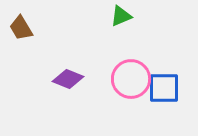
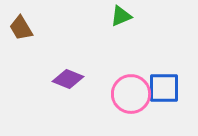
pink circle: moved 15 px down
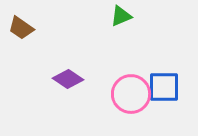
brown trapezoid: rotated 24 degrees counterclockwise
purple diamond: rotated 12 degrees clockwise
blue square: moved 1 px up
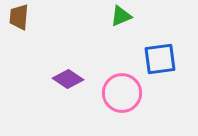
brown trapezoid: moved 2 px left, 11 px up; rotated 60 degrees clockwise
blue square: moved 4 px left, 28 px up; rotated 8 degrees counterclockwise
pink circle: moved 9 px left, 1 px up
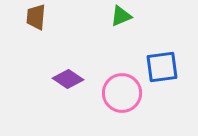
brown trapezoid: moved 17 px right
blue square: moved 2 px right, 8 px down
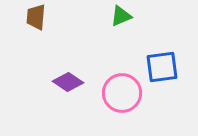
purple diamond: moved 3 px down
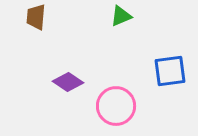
blue square: moved 8 px right, 4 px down
pink circle: moved 6 px left, 13 px down
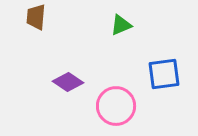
green triangle: moved 9 px down
blue square: moved 6 px left, 3 px down
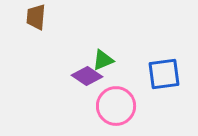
green triangle: moved 18 px left, 35 px down
purple diamond: moved 19 px right, 6 px up
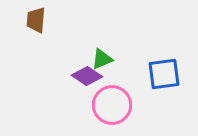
brown trapezoid: moved 3 px down
green triangle: moved 1 px left, 1 px up
pink circle: moved 4 px left, 1 px up
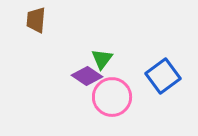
green triangle: rotated 30 degrees counterclockwise
blue square: moved 1 px left, 2 px down; rotated 28 degrees counterclockwise
pink circle: moved 8 px up
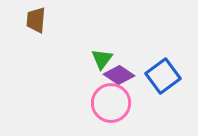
purple diamond: moved 32 px right, 1 px up
pink circle: moved 1 px left, 6 px down
